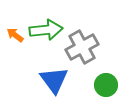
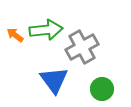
green circle: moved 4 px left, 4 px down
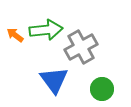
gray cross: moved 1 px left
